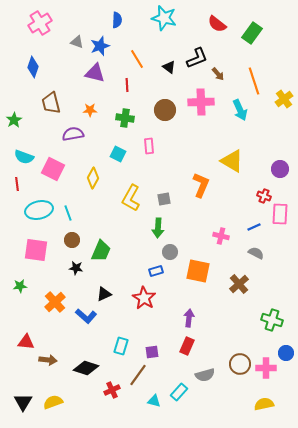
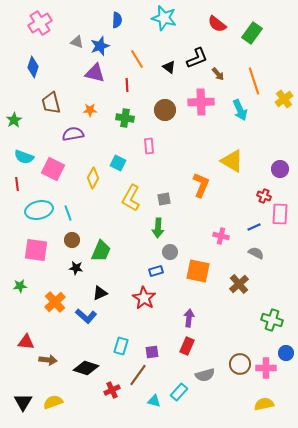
cyan square at (118, 154): moved 9 px down
black triangle at (104, 294): moved 4 px left, 1 px up
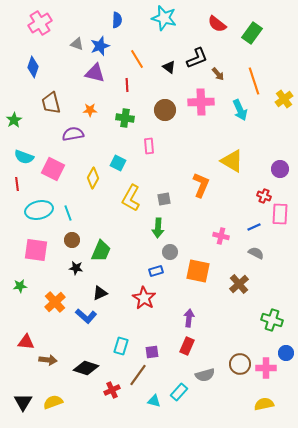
gray triangle at (77, 42): moved 2 px down
